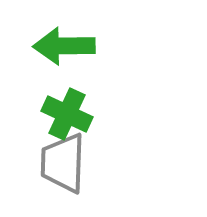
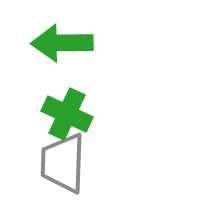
green arrow: moved 2 px left, 3 px up
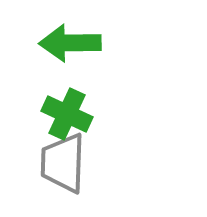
green arrow: moved 8 px right
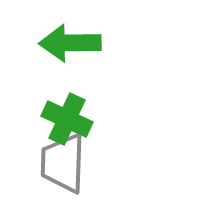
green cross: moved 5 px down
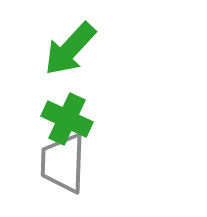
green arrow: moved 6 px down; rotated 46 degrees counterclockwise
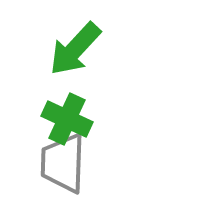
green arrow: moved 5 px right
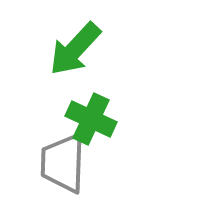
green cross: moved 24 px right
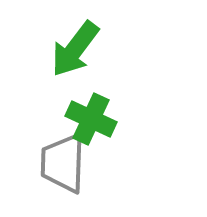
green arrow: rotated 6 degrees counterclockwise
